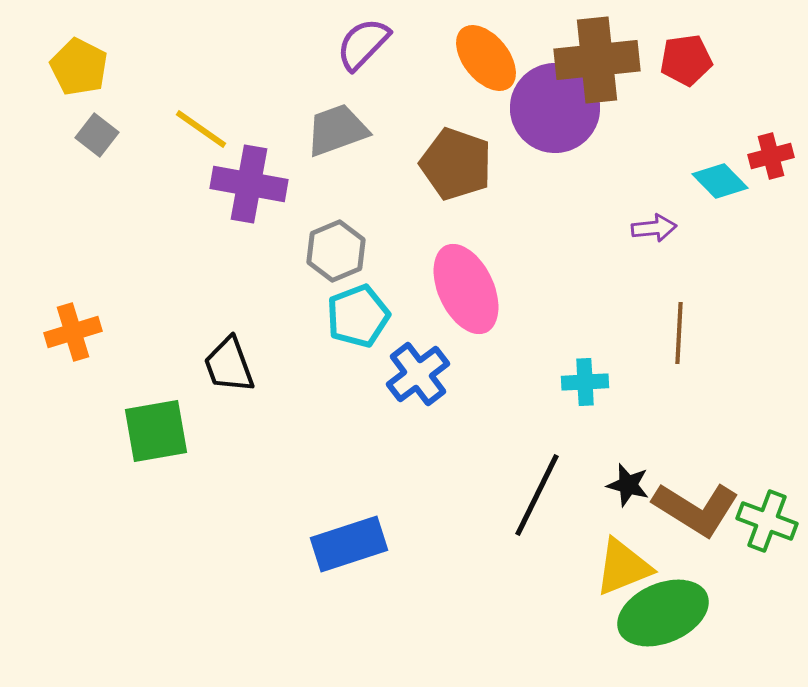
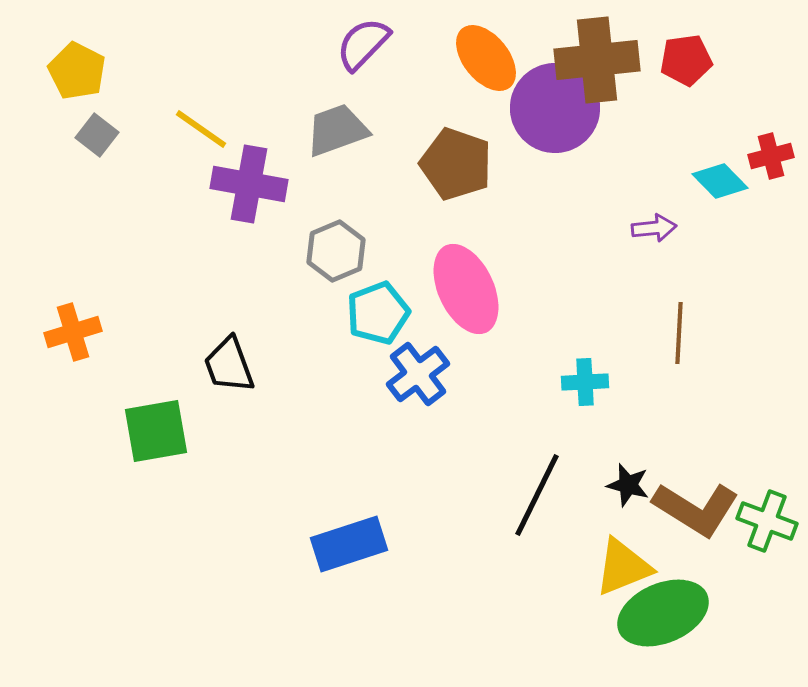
yellow pentagon: moved 2 px left, 4 px down
cyan pentagon: moved 20 px right, 3 px up
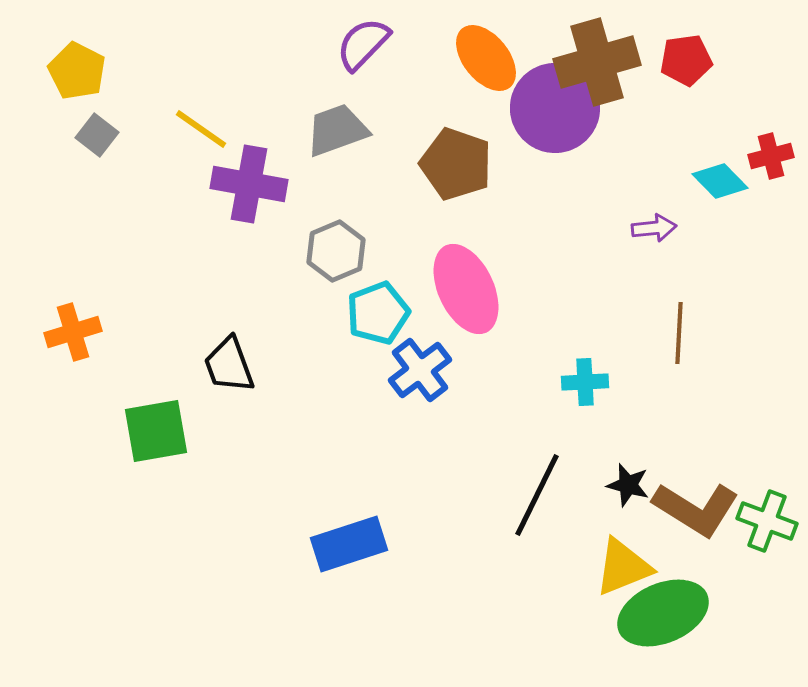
brown cross: moved 2 px down; rotated 10 degrees counterclockwise
blue cross: moved 2 px right, 4 px up
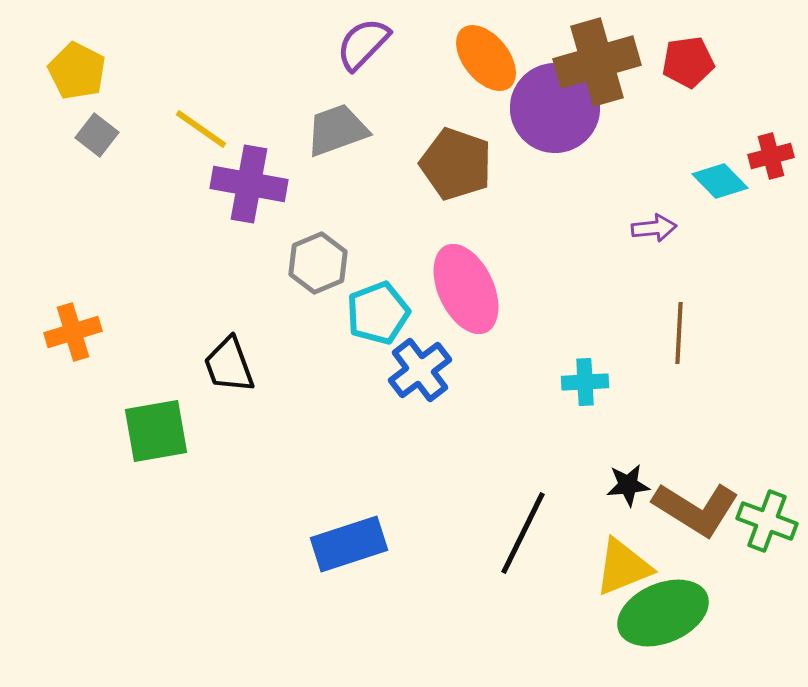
red pentagon: moved 2 px right, 2 px down
gray hexagon: moved 18 px left, 12 px down
black star: rotated 21 degrees counterclockwise
black line: moved 14 px left, 38 px down
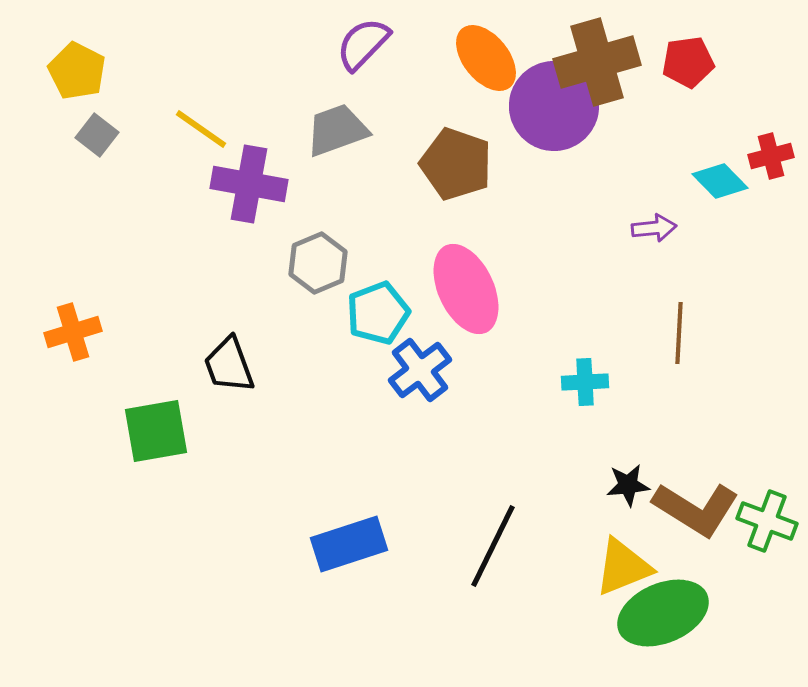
purple circle: moved 1 px left, 2 px up
black line: moved 30 px left, 13 px down
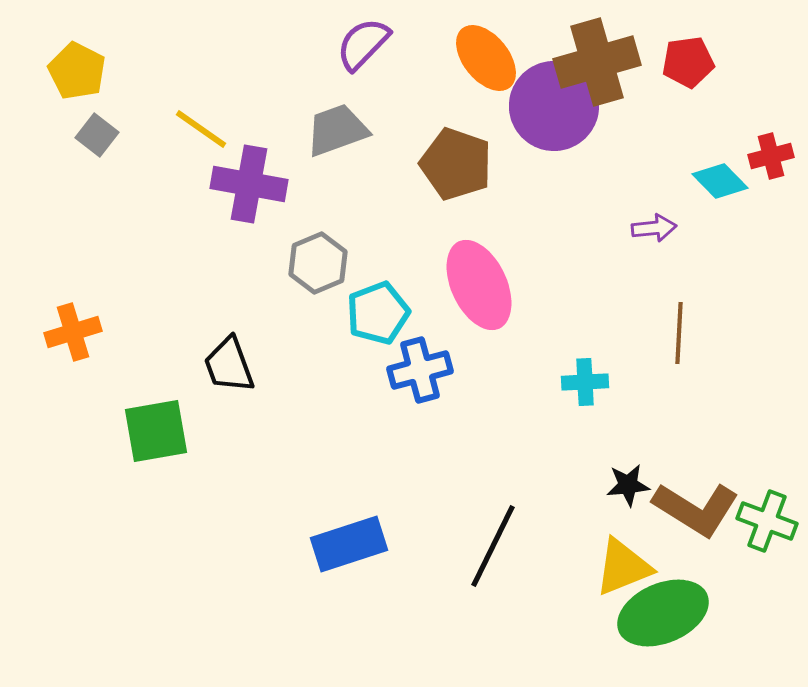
pink ellipse: moved 13 px right, 4 px up
blue cross: rotated 22 degrees clockwise
